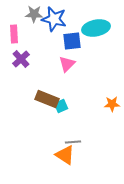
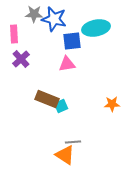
pink triangle: rotated 36 degrees clockwise
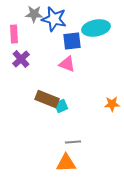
pink triangle: rotated 30 degrees clockwise
orange triangle: moved 1 px right, 8 px down; rotated 35 degrees counterclockwise
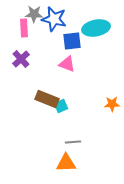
pink rectangle: moved 10 px right, 6 px up
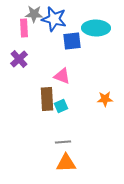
cyan ellipse: rotated 12 degrees clockwise
purple cross: moved 2 px left
pink triangle: moved 5 px left, 12 px down
brown rectangle: rotated 65 degrees clockwise
orange star: moved 7 px left, 5 px up
gray line: moved 10 px left
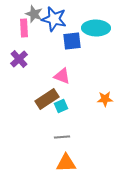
gray star: rotated 18 degrees clockwise
brown rectangle: rotated 60 degrees clockwise
gray line: moved 1 px left, 5 px up
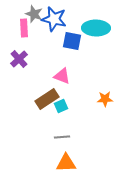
blue square: rotated 18 degrees clockwise
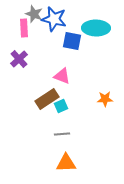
gray line: moved 3 px up
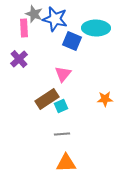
blue star: moved 1 px right
blue square: rotated 12 degrees clockwise
pink triangle: moved 1 px right, 2 px up; rotated 48 degrees clockwise
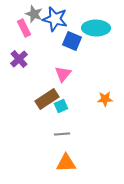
pink rectangle: rotated 24 degrees counterclockwise
